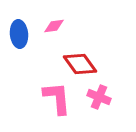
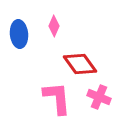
pink diamond: rotated 60 degrees counterclockwise
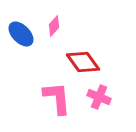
pink diamond: rotated 20 degrees clockwise
blue ellipse: moved 2 px right; rotated 40 degrees counterclockwise
red diamond: moved 3 px right, 2 px up
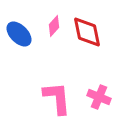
blue ellipse: moved 2 px left
red diamond: moved 4 px right, 30 px up; rotated 24 degrees clockwise
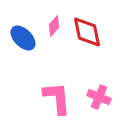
blue ellipse: moved 4 px right, 4 px down
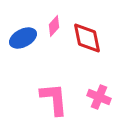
red diamond: moved 6 px down
blue ellipse: rotated 72 degrees counterclockwise
pink L-shape: moved 3 px left, 1 px down
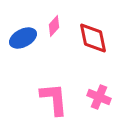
red diamond: moved 6 px right
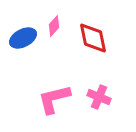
pink L-shape: rotated 99 degrees counterclockwise
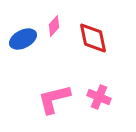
blue ellipse: moved 1 px down
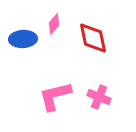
pink diamond: moved 2 px up
blue ellipse: rotated 24 degrees clockwise
pink L-shape: moved 1 px right, 3 px up
